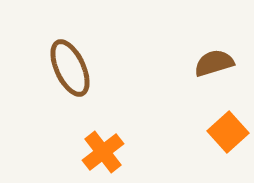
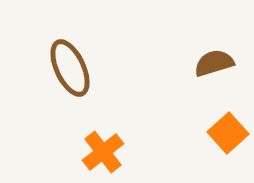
orange square: moved 1 px down
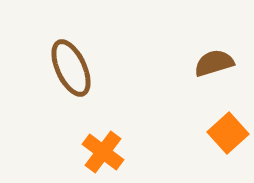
brown ellipse: moved 1 px right
orange cross: rotated 15 degrees counterclockwise
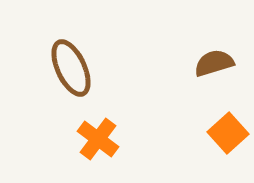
orange cross: moved 5 px left, 13 px up
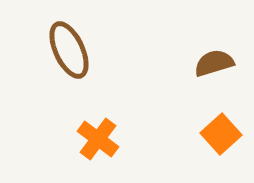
brown ellipse: moved 2 px left, 18 px up
orange square: moved 7 px left, 1 px down
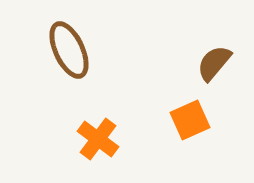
brown semicircle: rotated 33 degrees counterclockwise
orange square: moved 31 px left, 14 px up; rotated 18 degrees clockwise
